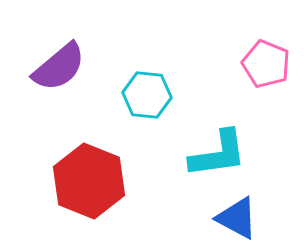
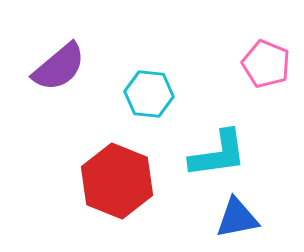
cyan hexagon: moved 2 px right, 1 px up
red hexagon: moved 28 px right
blue triangle: rotated 39 degrees counterclockwise
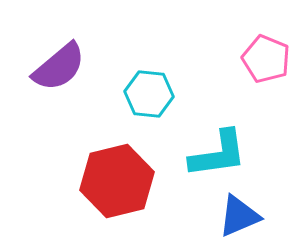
pink pentagon: moved 5 px up
red hexagon: rotated 24 degrees clockwise
blue triangle: moved 2 px right, 2 px up; rotated 12 degrees counterclockwise
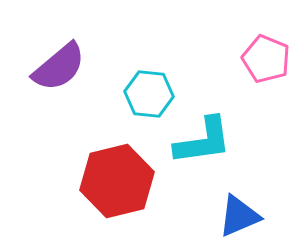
cyan L-shape: moved 15 px left, 13 px up
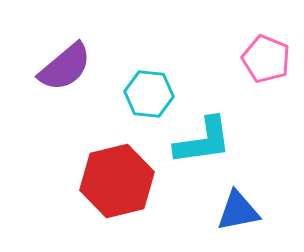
purple semicircle: moved 6 px right
blue triangle: moved 1 px left, 5 px up; rotated 12 degrees clockwise
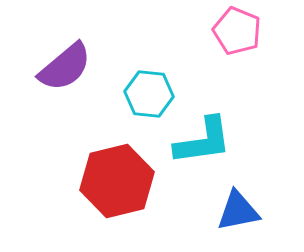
pink pentagon: moved 29 px left, 28 px up
